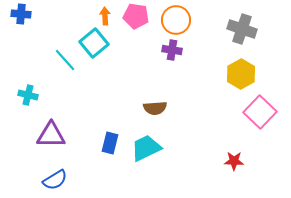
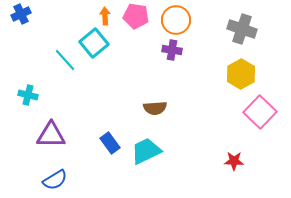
blue cross: rotated 30 degrees counterclockwise
blue rectangle: rotated 50 degrees counterclockwise
cyan trapezoid: moved 3 px down
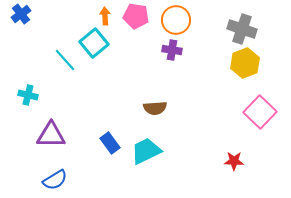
blue cross: rotated 12 degrees counterclockwise
yellow hexagon: moved 4 px right, 11 px up; rotated 8 degrees clockwise
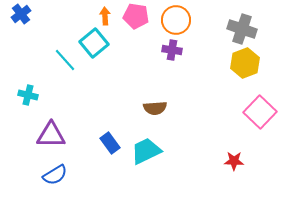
blue semicircle: moved 5 px up
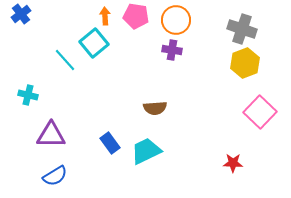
red star: moved 1 px left, 2 px down
blue semicircle: moved 1 px down
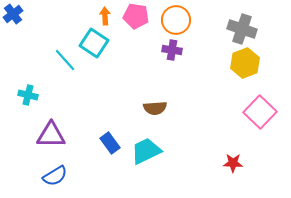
blue cross: moved 8 px left
cyan square: rotated 16 degrees counterclockwise
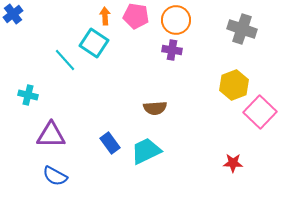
yellow hexagon: moved 11 px left, 22 px down
blue semicircle: rotated 60 degrees clockwise
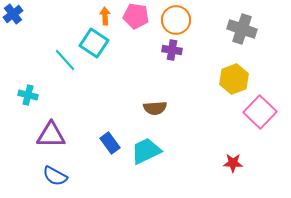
yellow hexagon: moved 6 px up
